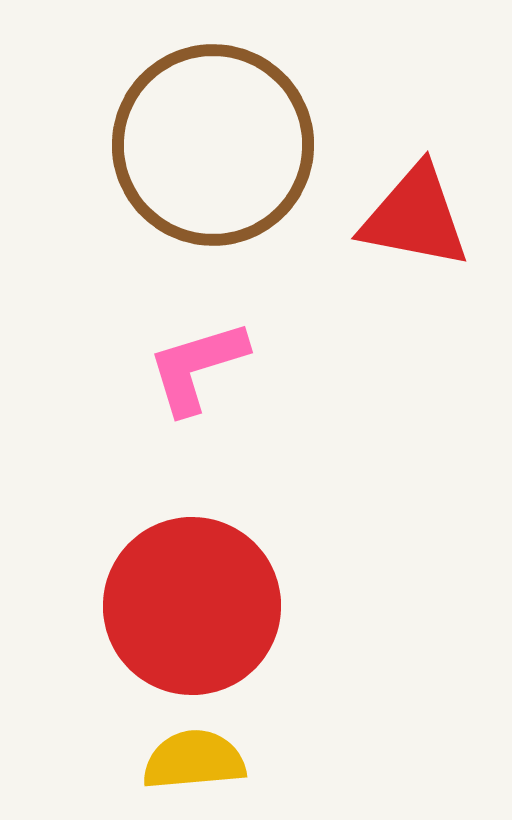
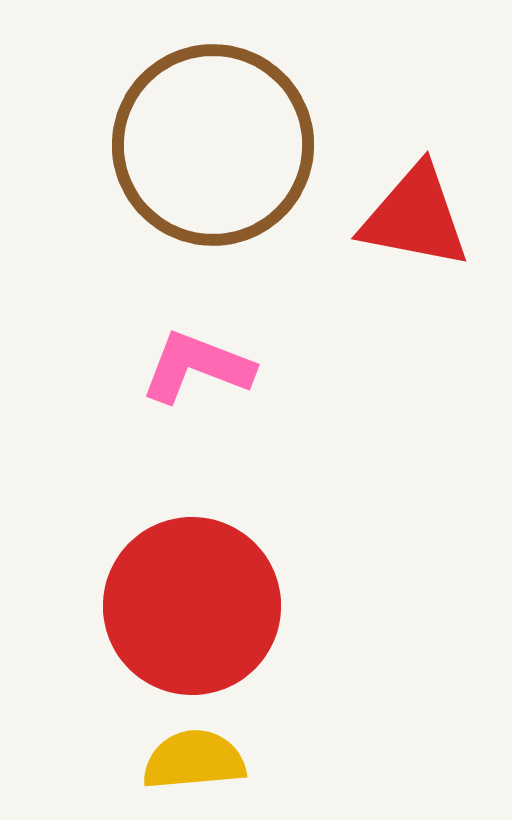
pink L-shape: rotated 38 degrees clockwise
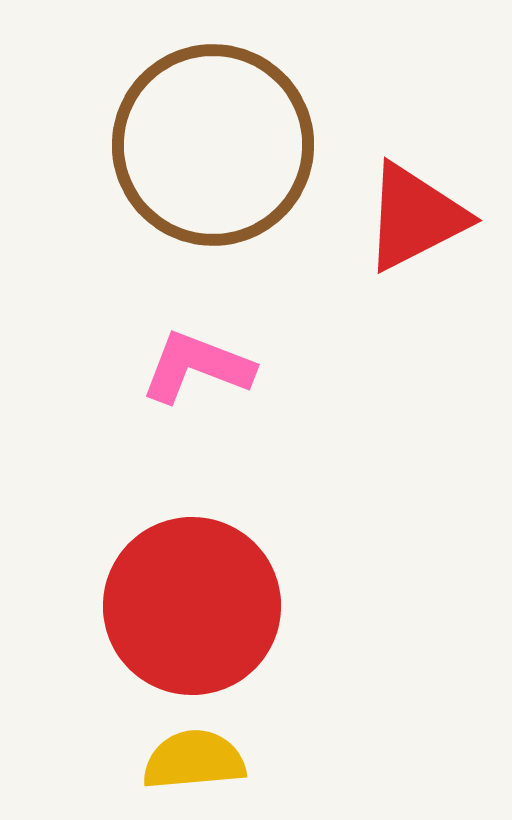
red triangle: rotated 38 degrees counterclockwise
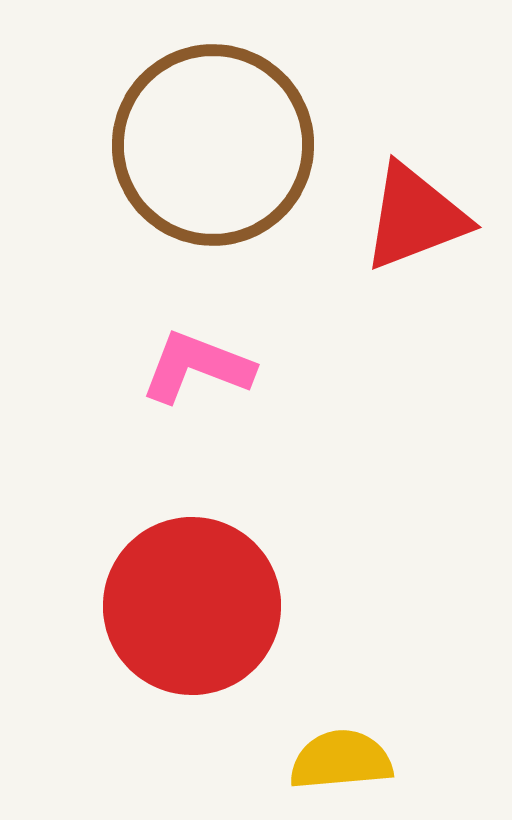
red triangle: rotated 6 degrees clockwise
yellow semicircle: moved 147 px right
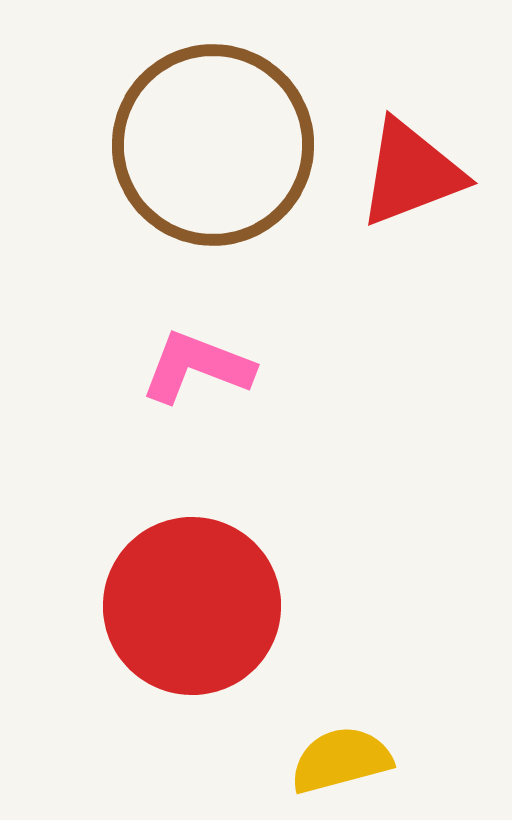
red triangle: moved 4 px left, 44 px up
yellow semicircle: rotated 10 degrees counterclockwise
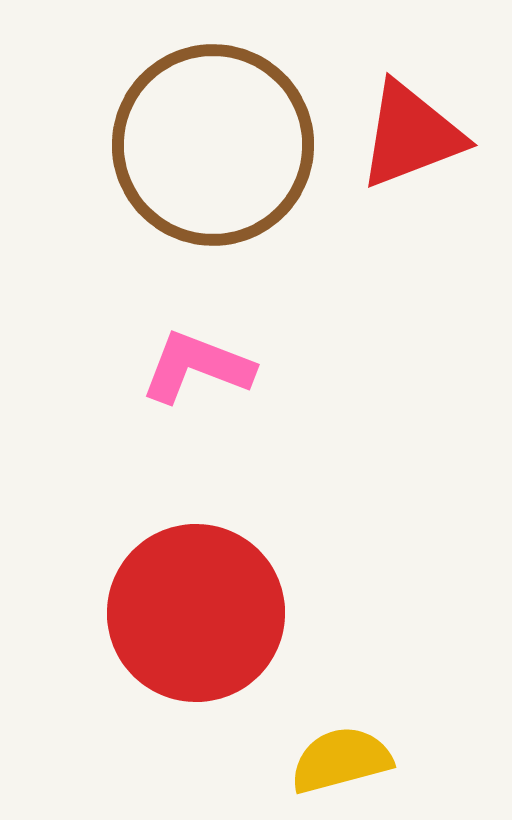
red triangle: moved 38 px up
red circle: moved 4 px right, 7 px down
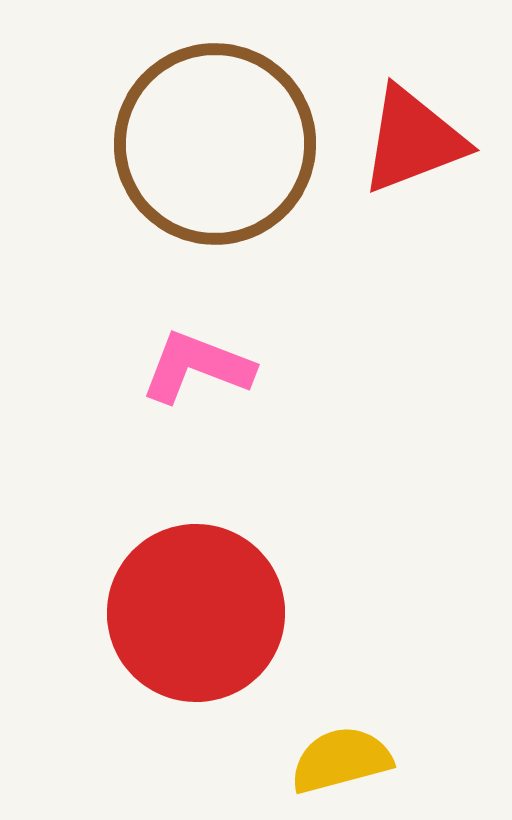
red triangle: moved 2 px right, 5 px down
brown circle: moved 2 px right, 1 px up
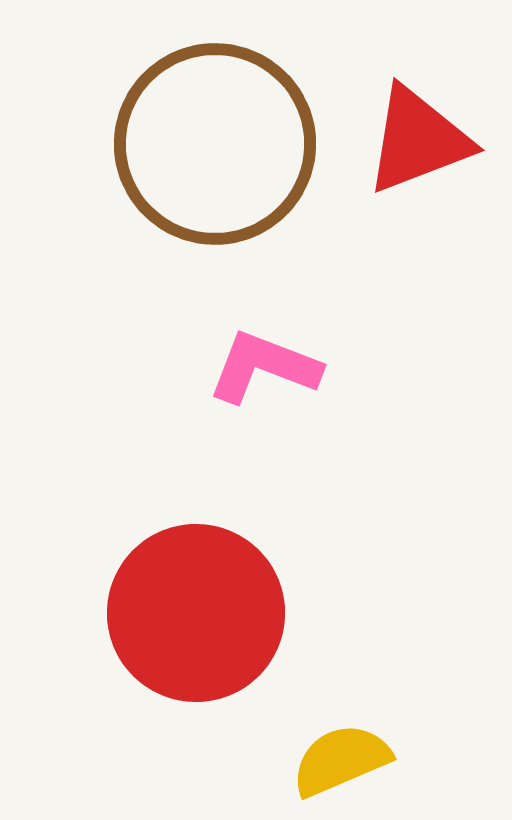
red triangle: moved 5 px right
pink L-shape: moved 67 px right
yellow semicircle: rotated 8 degrees counterclockwise
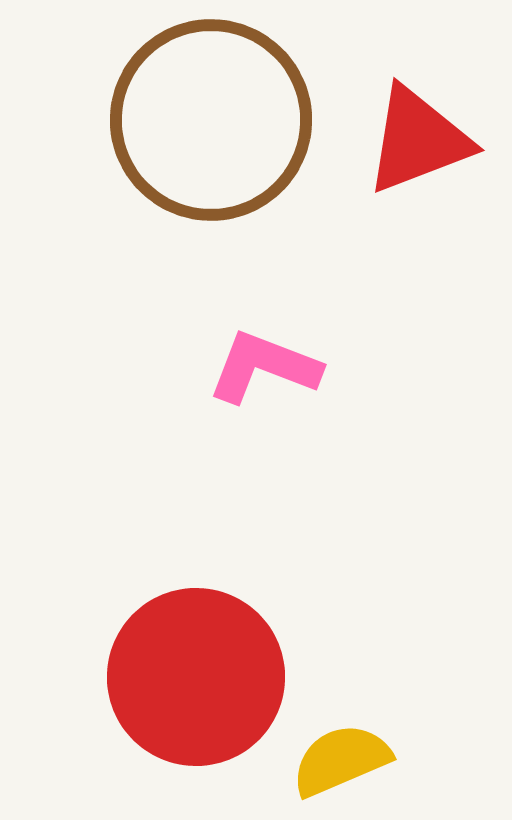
brown circle: moved 4 px left, 24 px up
red circle: moved 64 px down
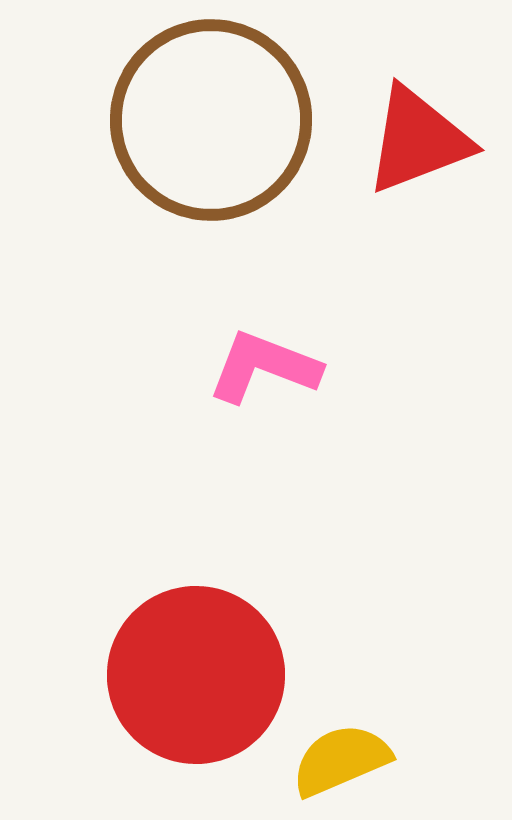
red circle: moved 2 px up
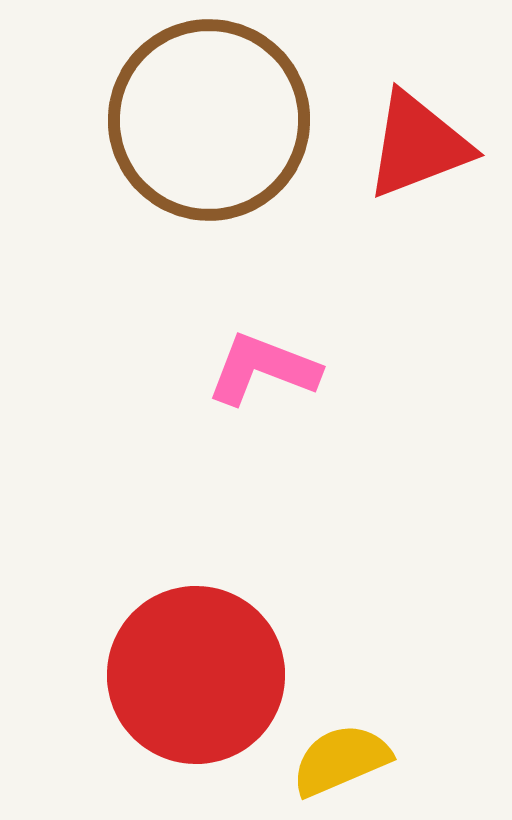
brown circle: moved 2 px left
red triangle: moved 5 px down
pink L-shape: moved 1 px left, 2 px down
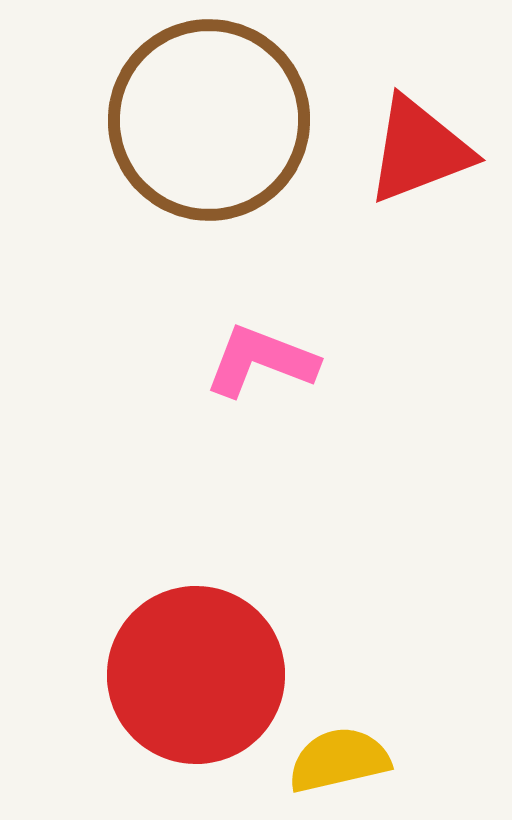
red triangle: moved 1 px right, 5 px down
pink L-shape: moved 2 px left, 8 px up
yellow semicircle: moved 2 px left; rotated 10 degrees clockwise
